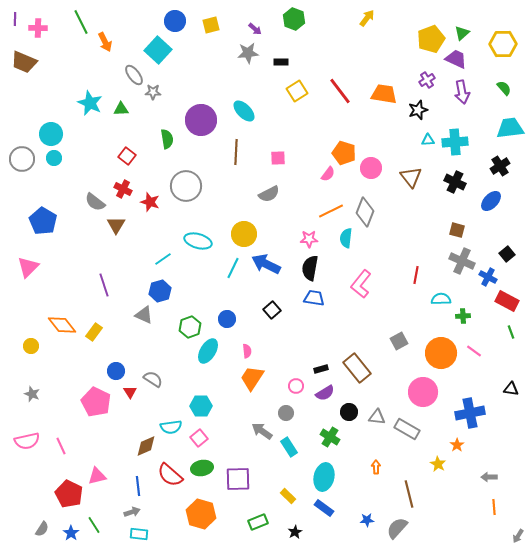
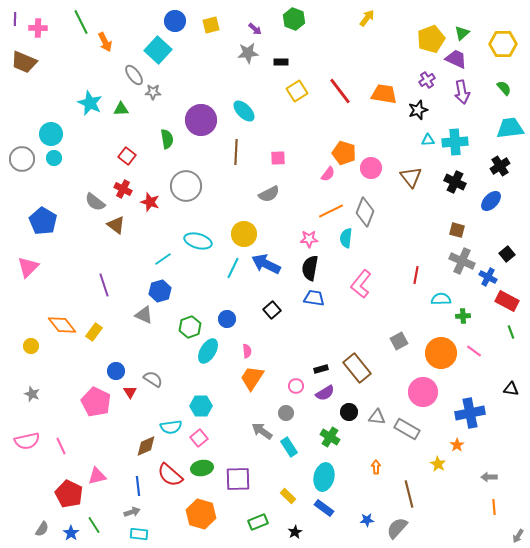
brown triangle at (116, 225): rotated 24 degrees counterclockwise
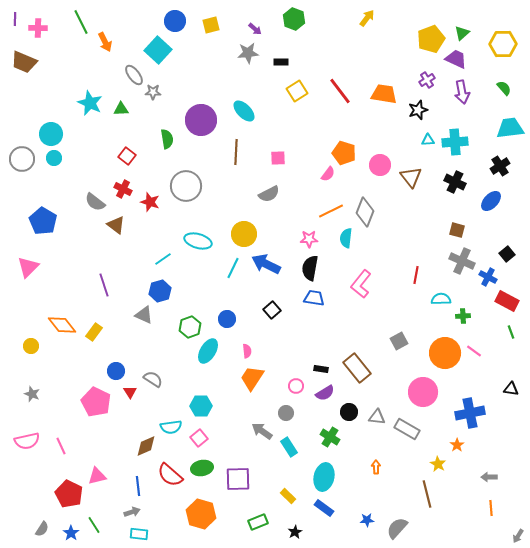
pink circle at (371, 168): moved 9 px right, 3 px up
orange circle at (441, 353): moved 4 px right
black rectangle at (321, 369): rotated 24 degrees clockwise
brown line at (409, 494): moved 18 px right
orange line at (494, 507): moved 3 px left, 1 px down
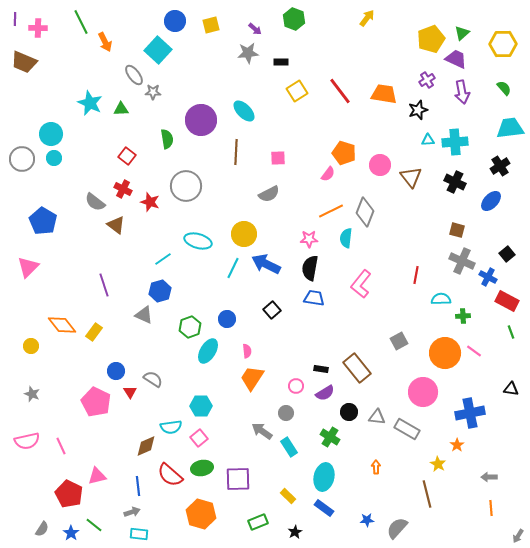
green line at (94, 525): rotated 18 degrees counterclockwise
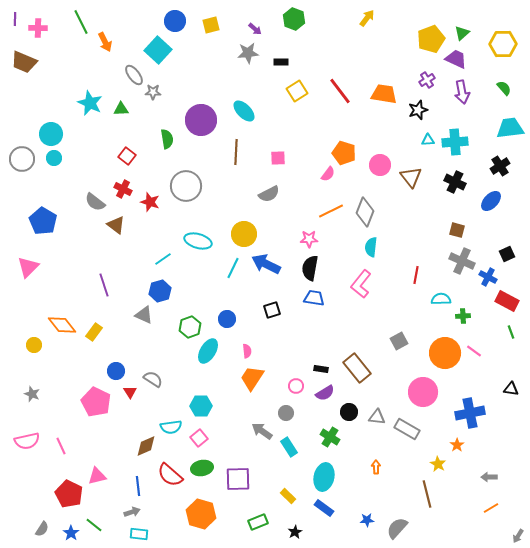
cyan semicircle at (346, 238): moved 25 px right, 9 px down
black square at (507, 254): rotated 14 degrees clockwise
black square at (272, 310): rotated 24 degrees clockwise
yellow circle at (31, 346): moved 3 px right, 1 px up
orange line at (491, 508): rotated 63 degrees clockwise
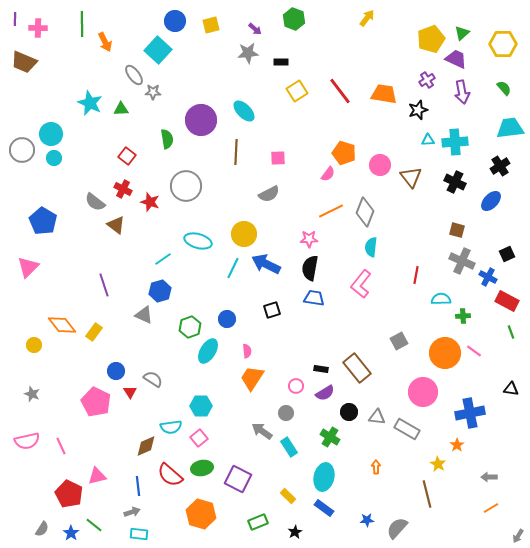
green line at (81, 22): moved 1 px right, 2 px down; rotated 25 degrees clockwise
gray circle at (22, 159): moved 9 px up
purple square at (238, 479): rotated 28 degrees clockwise
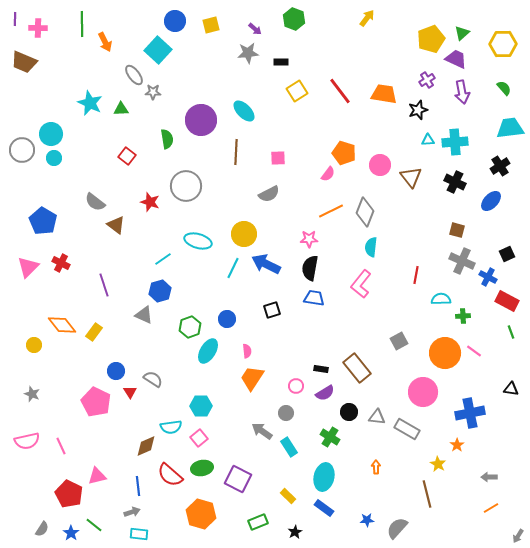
red cross at (123, 189): moved 62 px left, 74 px down
